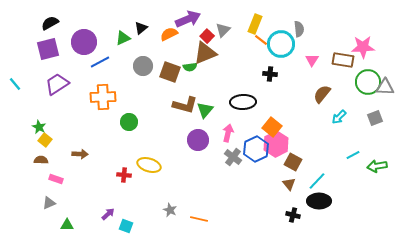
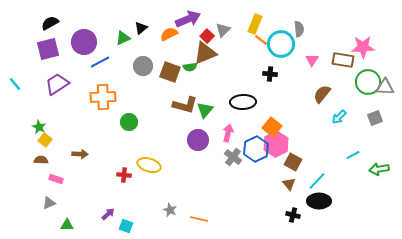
green arrow at (377, 166): moved 2 px right, 3 px down
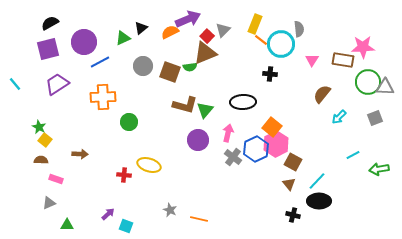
orange semicircle at (169, 34): moved 1 px right, 2 px up
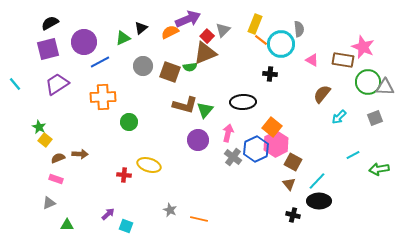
pink star at (363, 47): rotated 25 degrees clockwise
pink triangle at (312, 60): rotated 32 degrees counterclockwise
brown semicircle at (41, 160): moved 17 px right, 2 px up; rotated 24 degrees counterclockwise
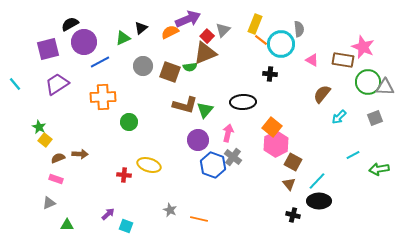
black semicircle at (50, 23): moved 20 px right, 1 px down
blue hexagon at (256, 149): moved 43 px left, 16 px down; rotated 15 degrees counterclockwise
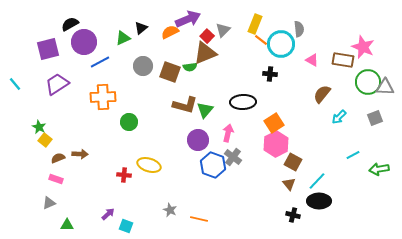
orange square at (272, 127): moved 2 px right, 4 px up; rotated 18 degrees clockwise
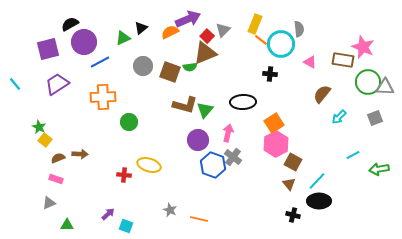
pink triangle at (312, 60): moved 2 px left, 2 px down
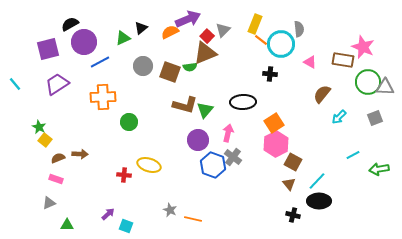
orange line at (199, 219): moved 6 px left
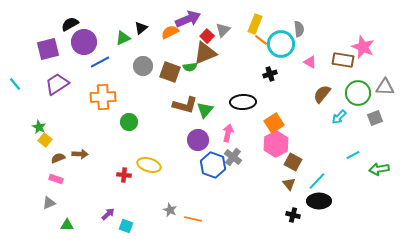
black cross at (270, 74): rotated 24 degrees counterclockwise
green circle at (368, 82): moved 10 px left, 11 px down
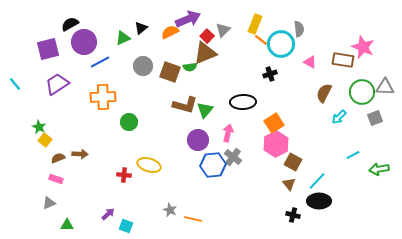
green circle at (358, 93): moved 4 px right, 1 px up
brown semicircle at (322, 94): moved 2 px right, 1 px up; rotated 12 degrees counterclockwise
blue hexagon at (213, 165): rotated 25 degrees counterclockwise
